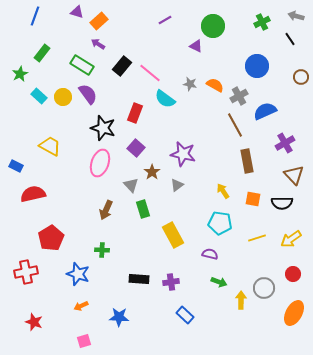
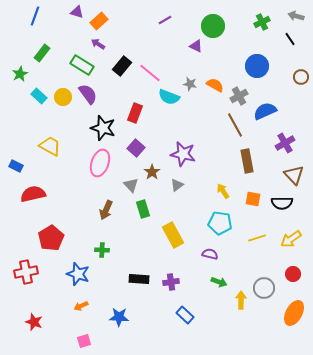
cyan semicircle at (165, 99): moved 4 px right, 2 px up; rotated 15 degrees counterclockwise
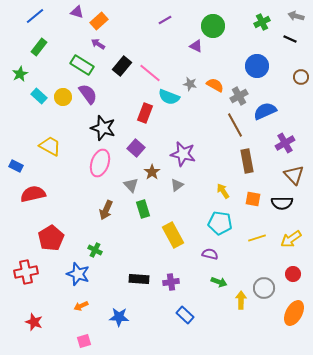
blue line at (35, 16): rotated 30 degrees clockwise
black line at (290, 39): rotated 32 degrees counterclockwise
green rectangle at (42, 53): moved 3 px left, 6 px up
red rectangle at (135, 113): moved 10 px right
green cross at (102, 250): moved 7 px left; rotated 24 degrees clockwise
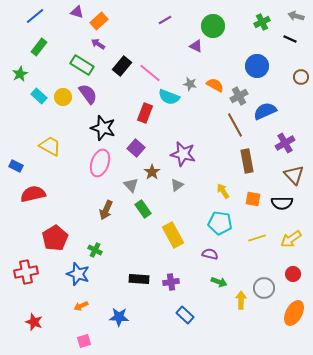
green rectangle at (143, 209): rotated 18 degrees counterclockwise
red pentagon at (51, 238): moved 4 px right
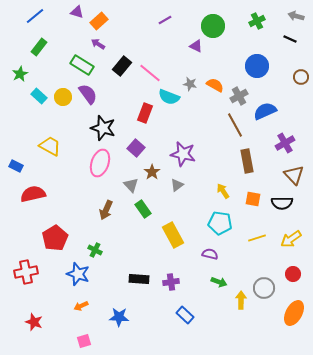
green cross at (262, 22): moved 5 px left, 1 px up
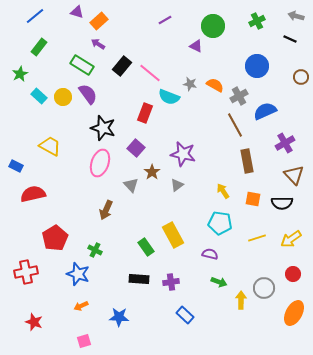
green rectangle at (143, 209): moved 3 px right, 38 px down
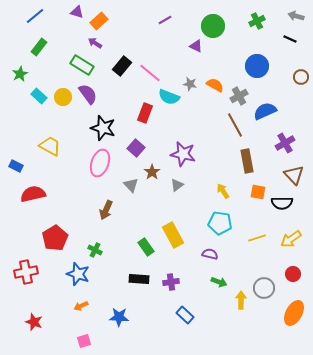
purple arrow at (98, 44): moved 3 px left, 1 px up
orange square at (253, 199): moved 5 px right, 7 px up
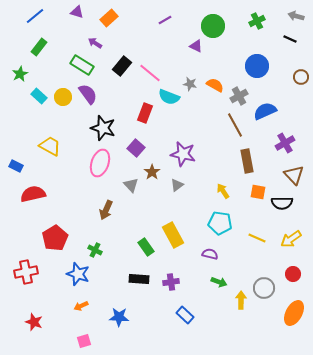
orange rectangle at (99, 21): moved 10 px right, 3 px up
yellow line at (257, 238): rotated 42 degrees clockwise
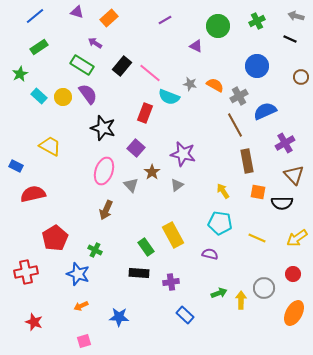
green circle at (213, 26): moved 5 px right
green rectangle at (39, 47): rotated 18 degrees clockwise
pink ellipse at (100, 163): moved 4 px right, 8 px down
yellow arrow at (291, 239): moved 6 px right, 1 px up
black rectangle at (139, 279): moved 6 px up
green arrow at (219, 282): moved 11 px down; rotated 42 degrees counterclockwise
